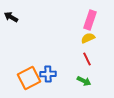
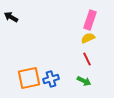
blue cross: moved 3 px right, 5 px down; rotated 14 degrees counterclockwise
orange square: rotated 15 degrees clockwise
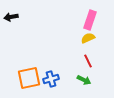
black arrow: rotated 40 degrees counterclockwise
red line: moved 1 px right, 2 px down
green arrow: moved 1 px up
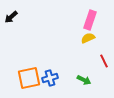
black arrow: rotated 32 degrees counterclockwise
red line: moved 16 px right
blue cross: moved 1 px left, 1 px up
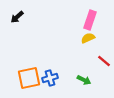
black arrow: moved 6 px right
red line: rotated 24 degrees counterclockwise
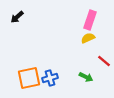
green arrow: moved 2 px right, 3 px up
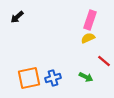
blue cross: moved 3 px right
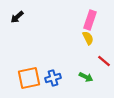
yellow semicircle: rotated 88 degrees clockwise
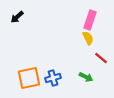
red line: moved 3 px left, 3 px up
